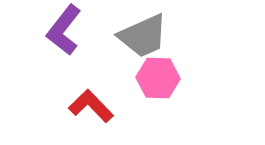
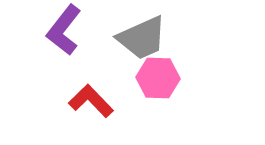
gray trapezoid: moved 1 px left, 2 px down
red L-shape: moved 5 px up
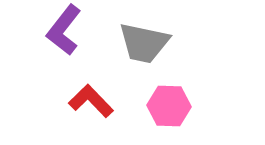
gray trapezoid: moved 2 px right, 5 px down; rotated 36 degrees clockwise
pink hexagon: moved 11 px right, 28 px down
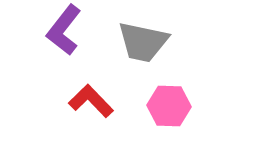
gray trapezoid: moved 1 px left, 1 px up
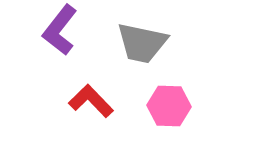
purple L-shape: moved 4 px left
gray trapezoid: moved 1 px left, 1 px down
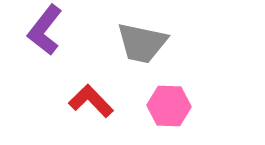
purple L-shape: moved 15 px left
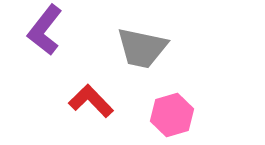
gray trapezoid: moved 5 px down
pink hexagon: moved 3 px right, 9 px down; rotated 18 degrees counterclockwise
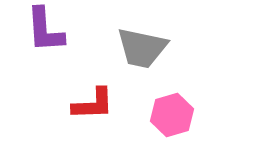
purple L-shape: rotated 42 degrees counterclockwise
red L-shape: moved 2 px right, 3 px down; rotated 132 degrees clockwise
